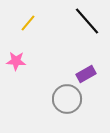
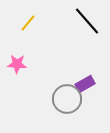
pink star: moved 1 px right, 3 px down
purple rectangle: moved 1 px left, 10 px down
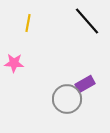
yellow line: rotated 30 degrees counterclockwise
pink star: moved 3 px left, 1 px up
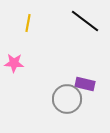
black line: moved 2 px left; rotated 12 degrees counterclockwise
purple rectangle: rotated 42 degrees clockwise
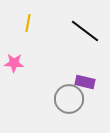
black line: moved 10 px down
purple rectangle: moved 2 px up
gray circle: moved 2 px right
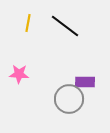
black line: moved 20 px left, 5 px up
pink star: moved 5 px right, 11 px down
purple rectangle: rotated 12 degrees counterclockwise
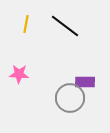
yellow line: moved 2 px left, 1 px down
gray circle: moved 1 px right, 1 px up
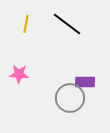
black line: moved 2 px right, 2 px up
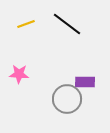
yellow line: rotated 60 degrees clockwise
gray circle: moved 3 px left, 1 px down
